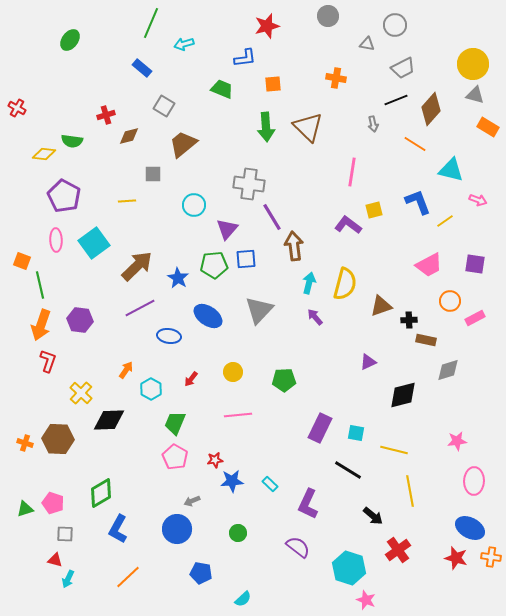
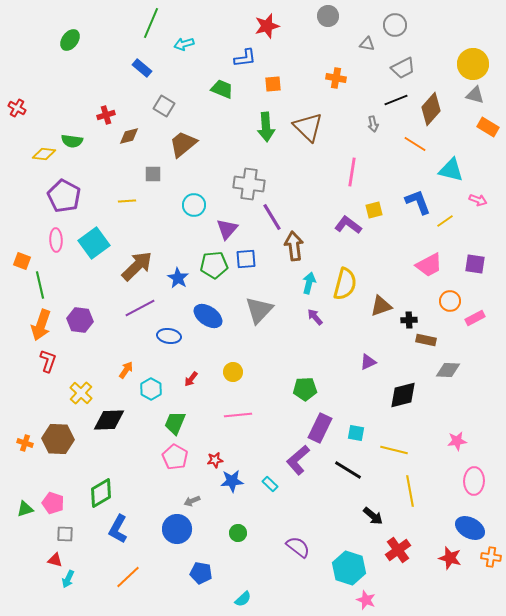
gray diamond at (448, 370): rotated 20 degrees clockwise
green pentagon at (284, 380): moved 21 px right, 9 px down
purple L-shape at (308, 504): moved 10 px left, 44 px up; rotated 24 degrees clockwise
red star at (456, 558): moved 6 px left
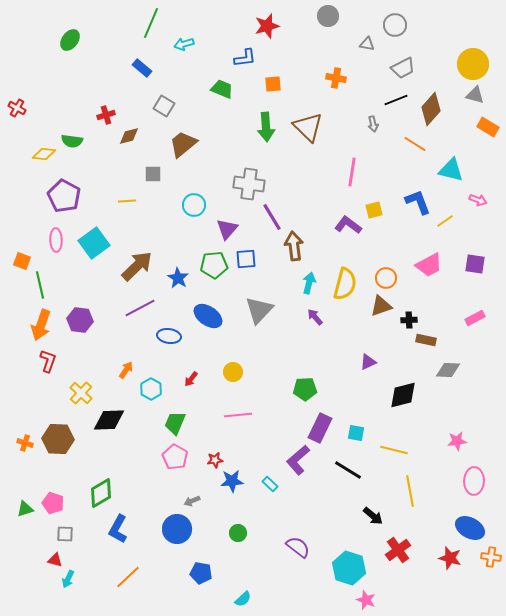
orange circle at (450, 301): moved 64 px left, 23 px up
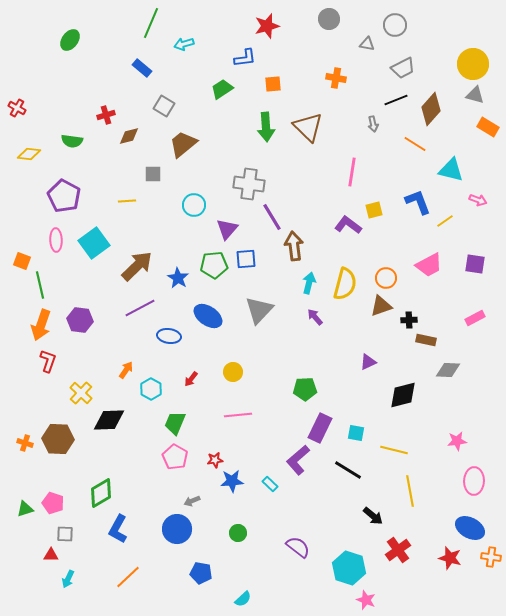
gray circle at (328, 16): moved 1 px right, 3 px down
green trapezoid at (222, 89): rotated 55 degrees counterclockwise
yellow diamond at (44, 154): moved 15 px left
red triangle at (55, 560): moved 4 px left, 5 px up; rotated 14 degrees counterclockwise
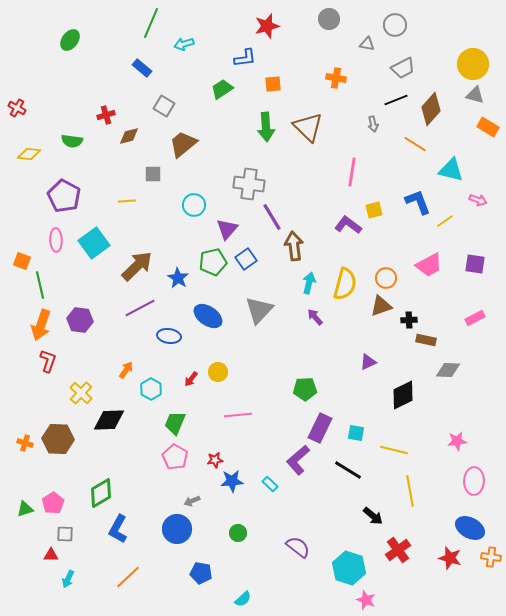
blue square at (246, 259): rotated 30 degrees counterclockwise
green pentagon at (214, 265): moved 1 px left, 3 px up; rotated 8 degrees counterclockwise
yellow circle at (233, 372): moved 15 px left
black diamond at (403, 395): rotated 12 degrees counterclockwise
pink pentagon at (53, 503): rotated 20 degrees clockwise
